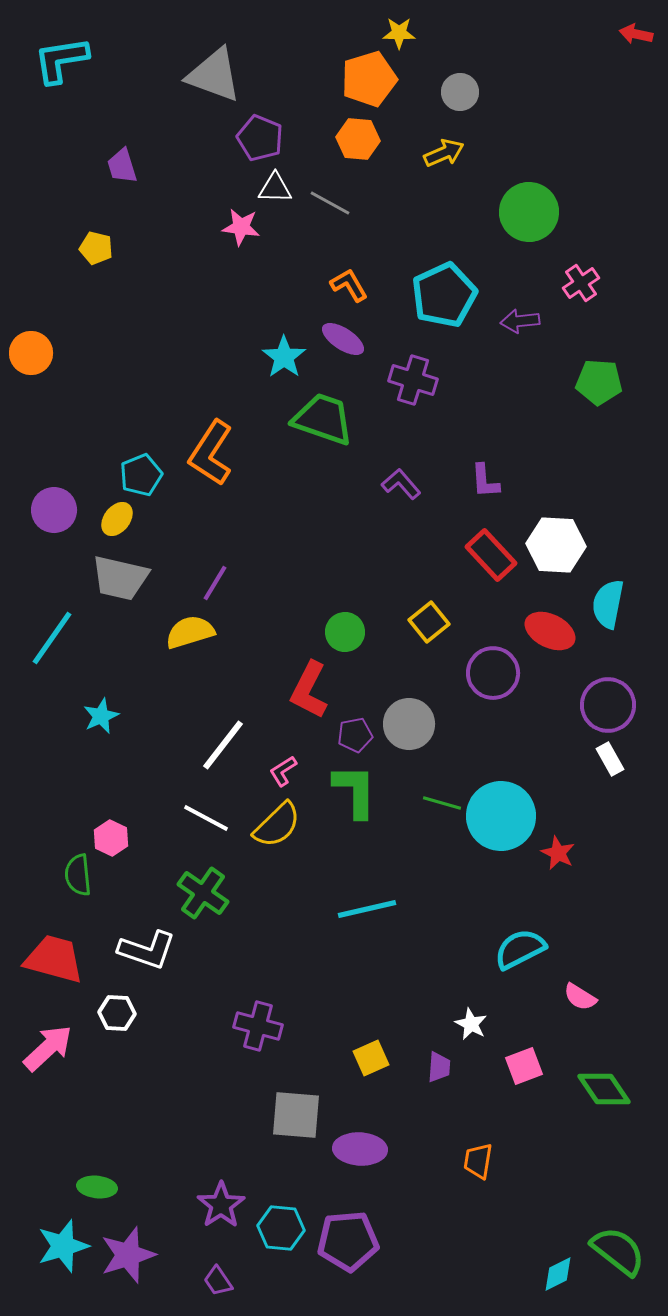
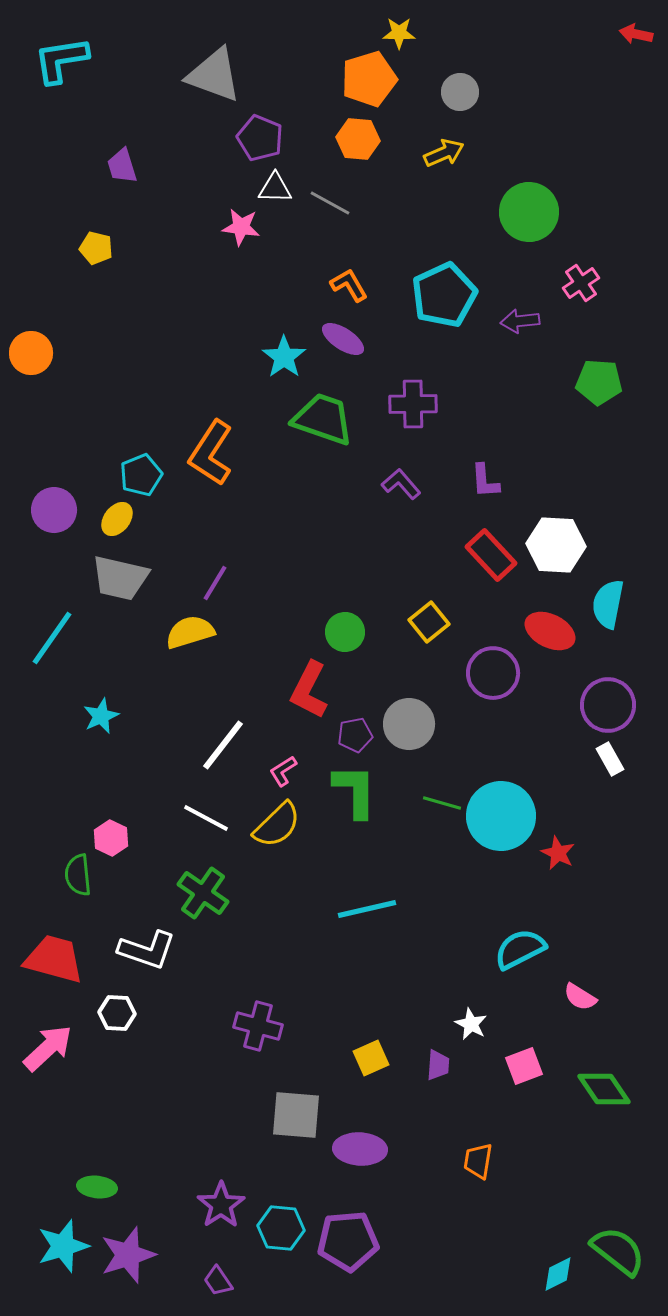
purple cross at (413, 380): moved 24 px down; rotated 18 degrees counterclockwise
purple trapezoid at (439, 1067): moved 1 px left, 2 px up
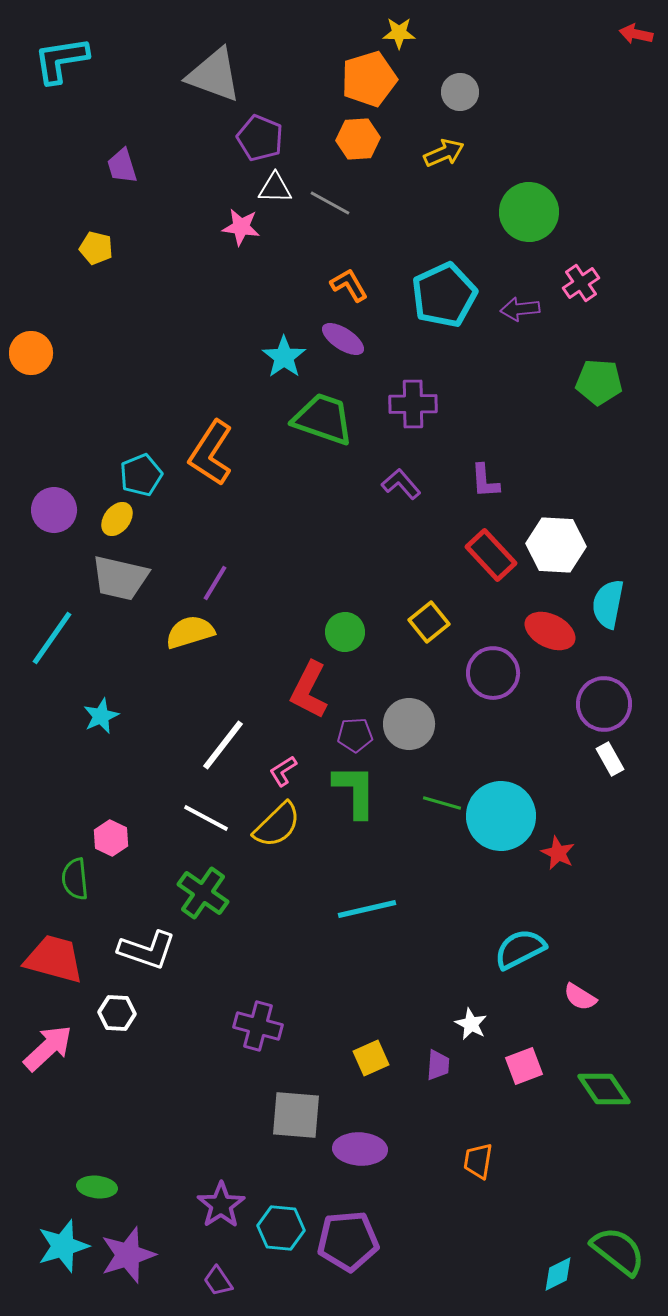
orange hexagon at (358, 139): rotated 9 degrees counterclockwise
purple arrow at (520, 321): moved 12 px up
purple circle at (608, 705): moved 4 px left, 1 px up
purple pentagon at (355, 735): rotated 8 degrees clockwise
green semicircle at (78, 875): moved 3 px left, 4 px down
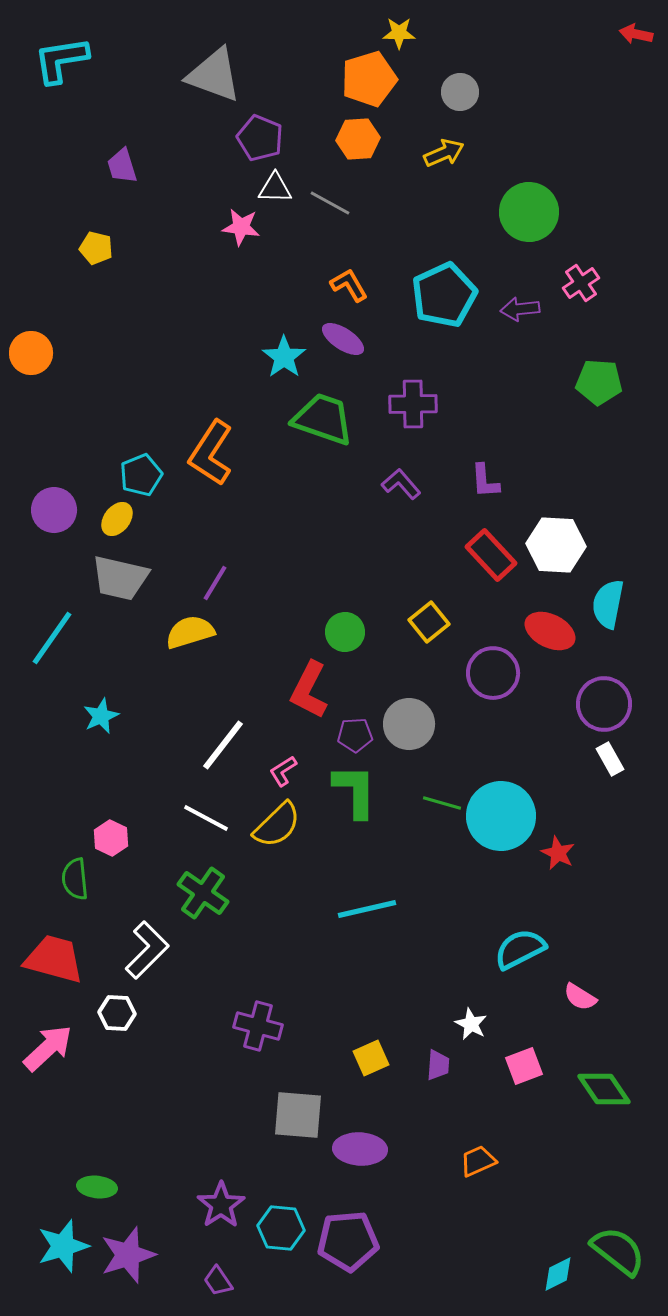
white L-shape at (147, 950): rotated 64 degrees counterclockwise
gray square at (296, 1115): moved 2 px right
orange trapezoid at (478, 1161): rotated 57 degrees clockwise
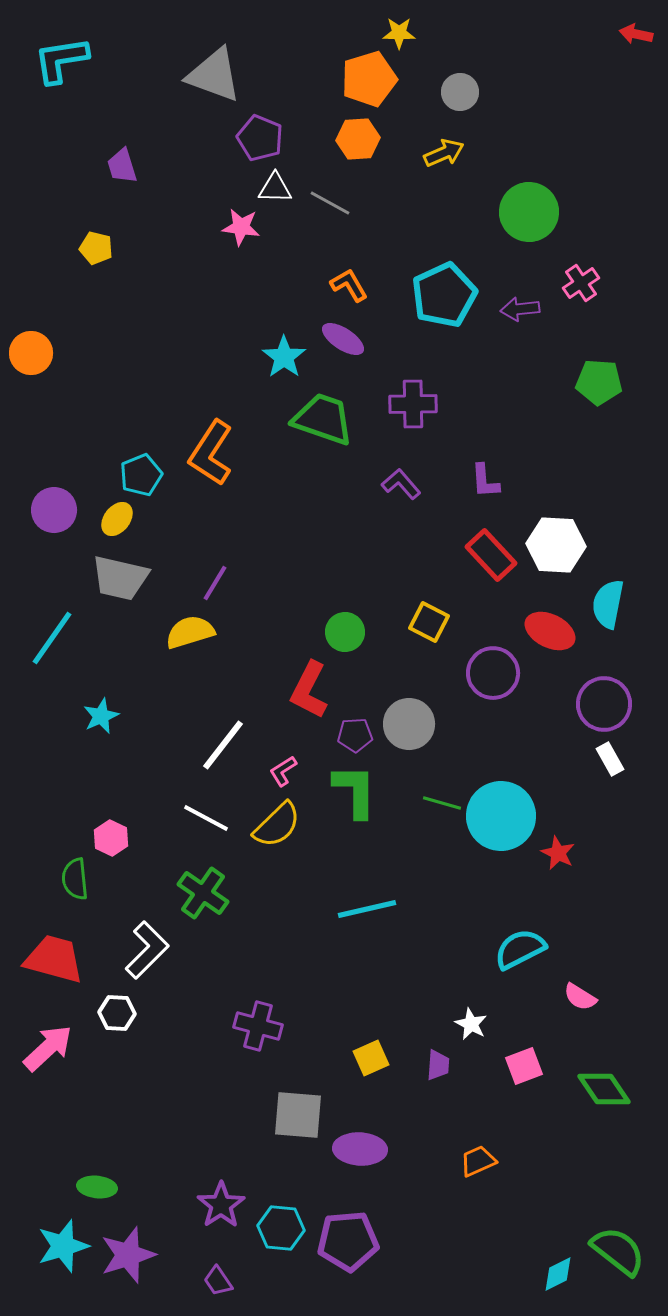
yellow square at (429, 622): rotated 24 degrees counterclockwise
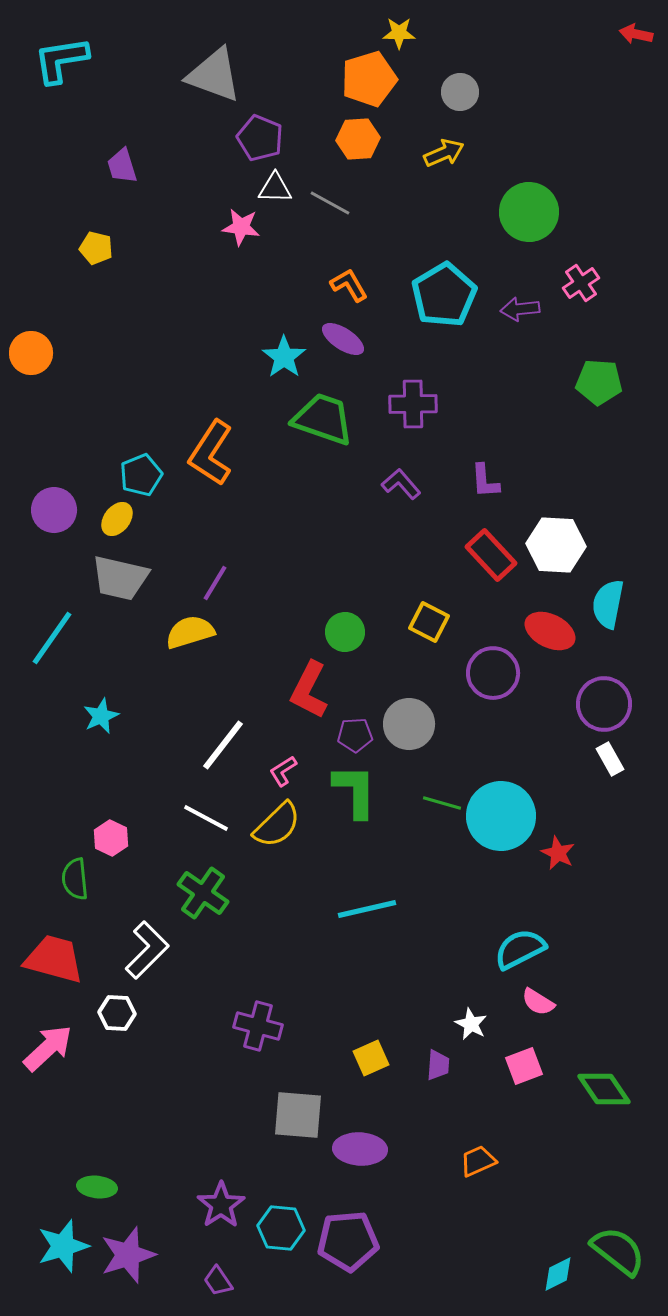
cyan pentagon at (444, 295): rotated 6 degrees counterclockwise
pink semicircle at (580, 997): moved 42 px left, 5 px down
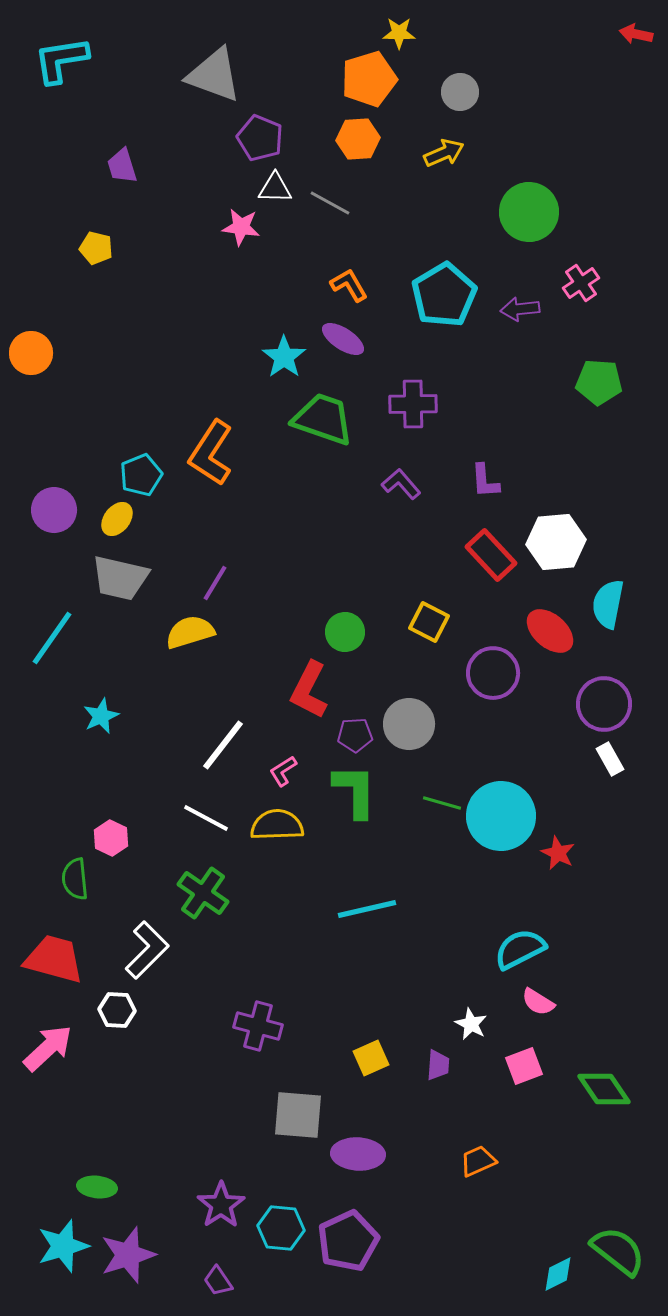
white hexagon at (556, 545): moved 3 px up; rotated 8 degrees counterclockwise
red ellipse at (550, 631): rotated 15 degrees clockwise
yellow semicircle at (277, 825): rotated 138 degrees counterclockwise
white hexagon at (117, 1013): moved 3 px up
purple ellipse at (360, 1149): moved 2 px left, 5 px down
purple pentagon at (348, 1241): rotated 20 degrees counterclockwise
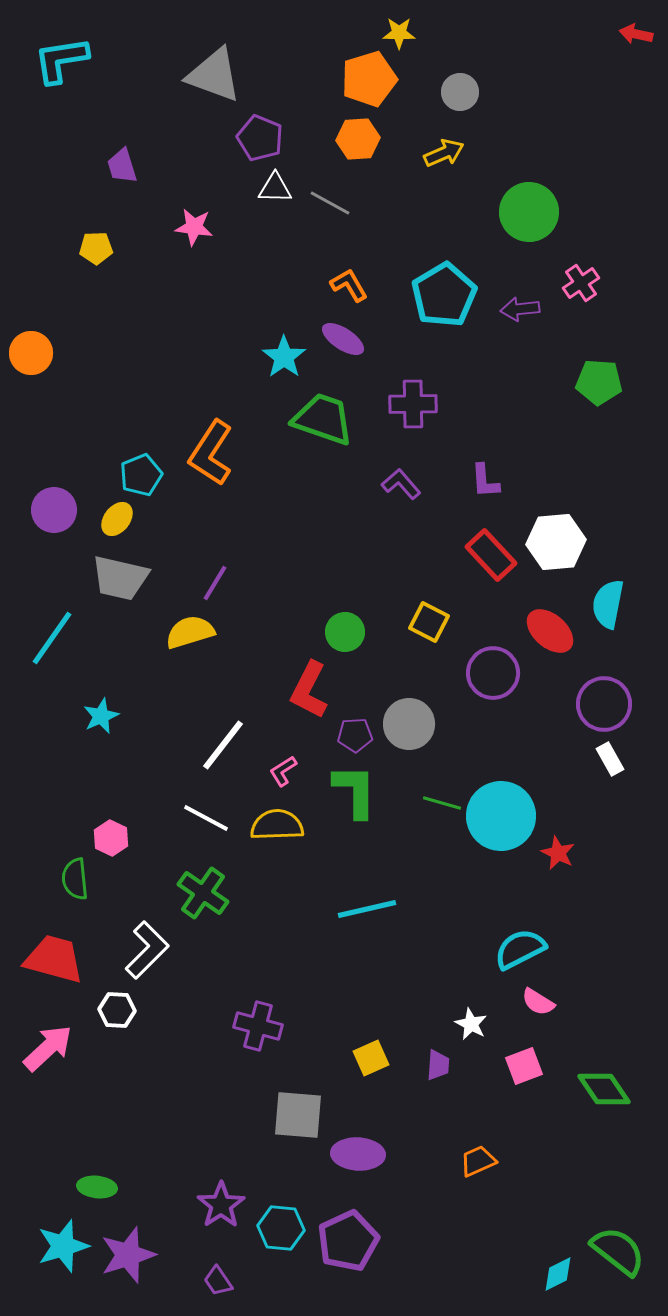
pink star at (241, 227): moved 47 px left
yellow pentagon at (96, 248): rotated 16 degrees counterclockwise
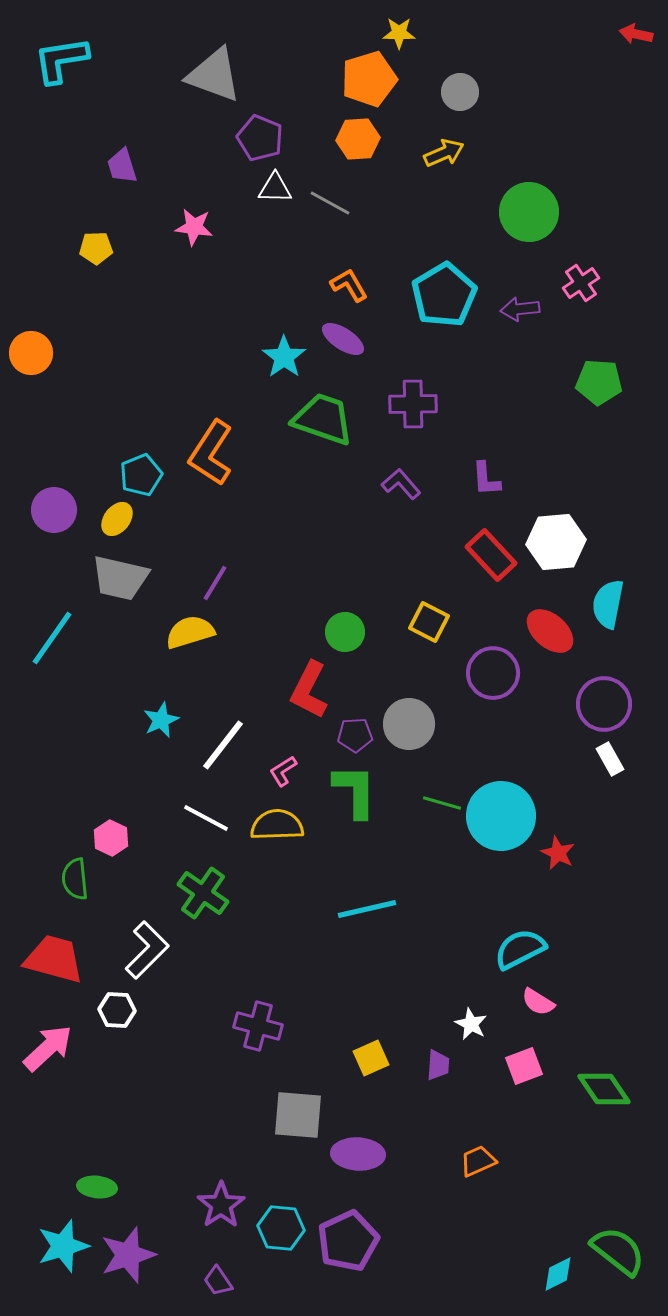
purple L-shape at (485, 481): moved 1 px right, 2 px up
cyan star at (101, 716): moved 60 px right, 4 px down
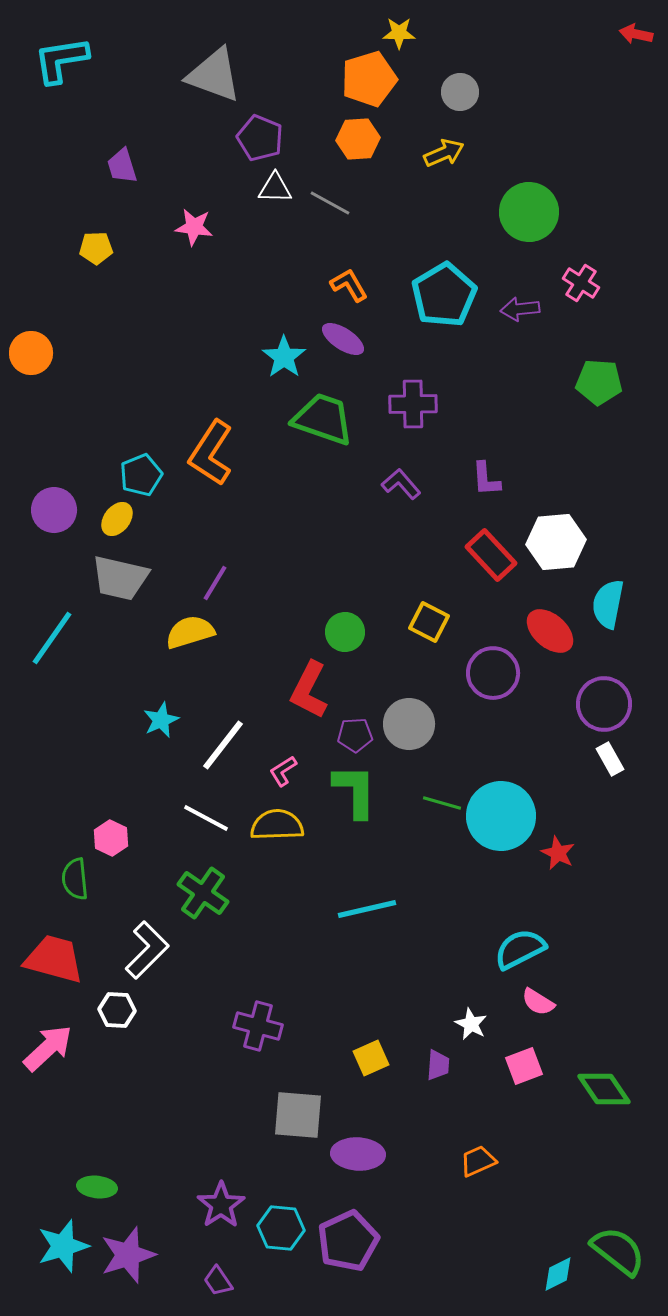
pink cross at (581, 283): rotated 24 degrees counterclockwise
